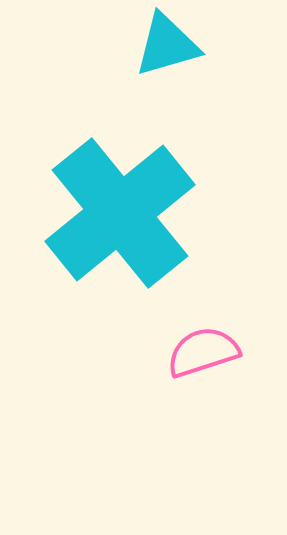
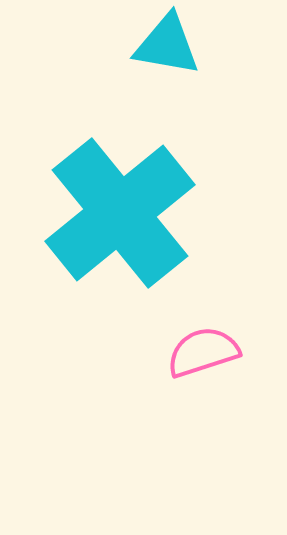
cyan triangle: rotated 26 degrees clockwise
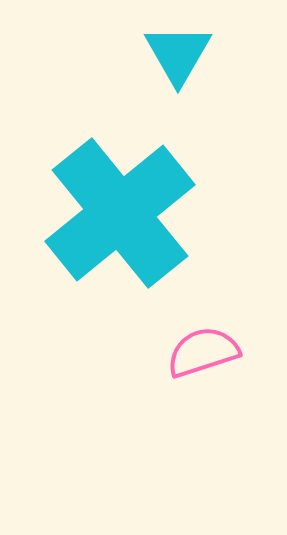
cyan triangle: moved 11 px right, 9 px down; rotated 50 degrees clockwise
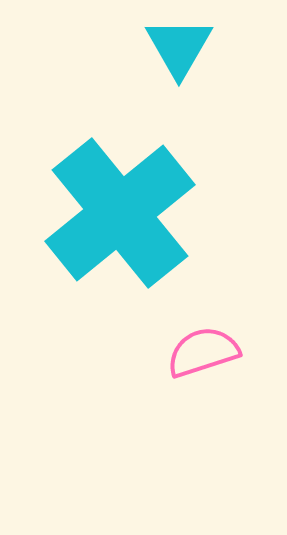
cyan triangle: moved 1 px right, 7 px up
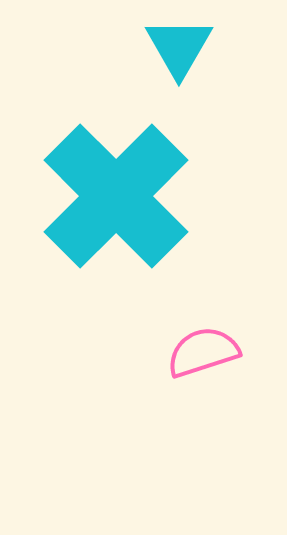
cyan cross: moved 4 px left, 17 px up; rotated 6 degrees counterclockwise
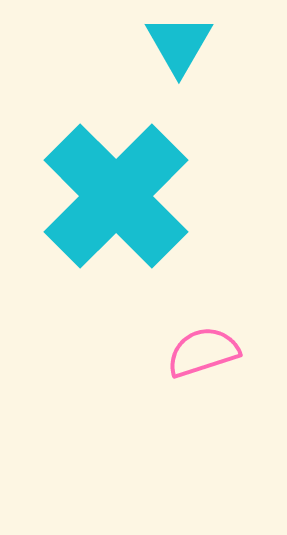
cyan triangle: moved 3 px up
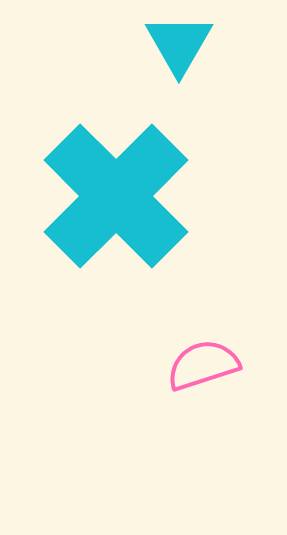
pink semicircle: moved 13 px down
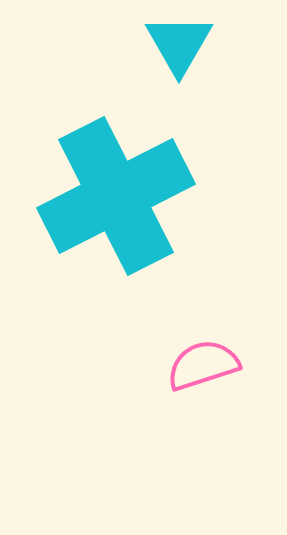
cyan cross: rotated 18 degrees clockwise
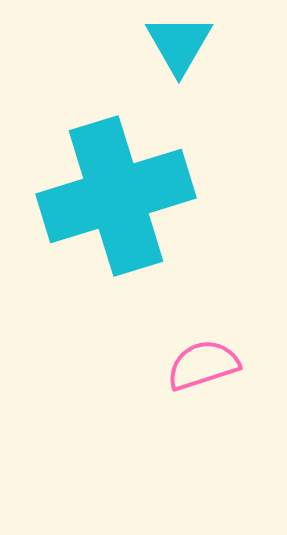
cyan cross: rotated 10 degrees clockwise
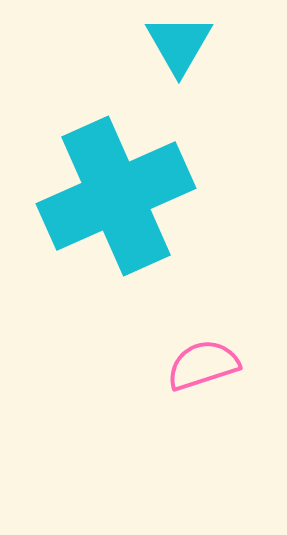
cyan cross: rotated 7 degrees counterclockwise
